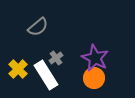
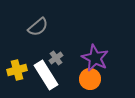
yellow cross: moved 1 px left, 1 px down; rotated 30 degrees clockwise
orange circle: moved 4 px left, 1 px down
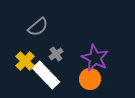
gray cross: moved 4 px up
yellow cross: moved 8 px right, 9 px up; rotated 30 degrees counterclockwise
white rectangle: rotated 12 degrees counterclockwise
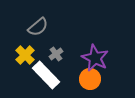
yellow cross: moved 6 px up
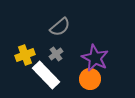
gray semicircle: moved 22 px right
yellow cross: rotated 24 degrees clockwise
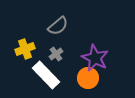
gray semicircle: moved 2 px left, 1 px up
yellow cross: moved 6 px up
orange circle: moved 2 px left, 1 px up
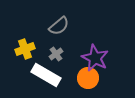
gray semicircle: moved 1 px right
white rectangle: rotated 16 degrees counterclockwise
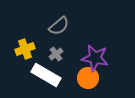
purple star: rotated 16 degrees counterclockwise
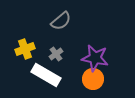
gray semicircle: moved 2 px right, 5 px up
orange circle: moved 5 px right, 1 px down
